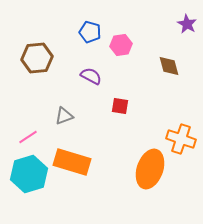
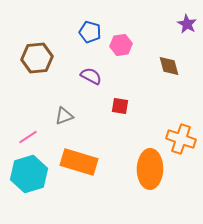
orange rectangle: moved 7 px right
orange ellipse: rotated 18 degrees counterclockwise
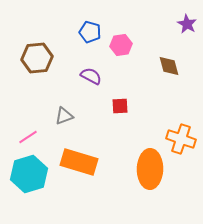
red square: rotated 12 degrees counterclockwise
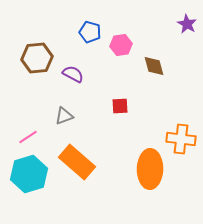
brown diamond: moved 15 px left
purple semicircle: moved 18 px left, 2 px up
orange cross: rotated 12 degrees counterclockwise
orange rectangle: moved 2 px left; rotated 24 degrees clockwise
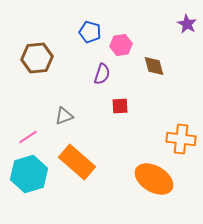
purple semicircle: moved 29 px right; rotated 80 degrees clockwise
orange ellipse: moved 4 px right, 10 px down; rotated 60 degrees counterclockwise
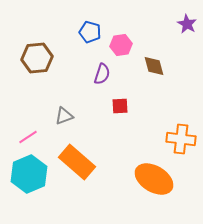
cyan hexagon: rotated 6 degrees counterclockwise
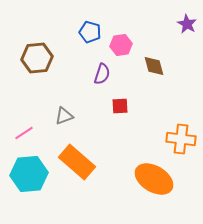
pink line: moved 4 px left, 4 px up
cyan hexagon: rotated 18 degrees clockwise
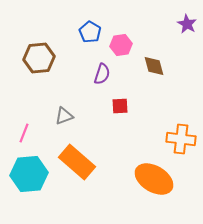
blue pentagon: rotated 15 degrees clockwise
brown hexagon: moved 2 px right
pink line: rotated 36 degrees counterclockwise
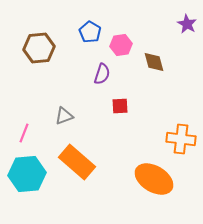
brown hexagon: moved 10 px up
brown diamond: moved 4 px up
cyan hexagon: moved 2 px left
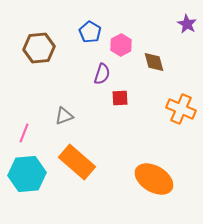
pink hexagon: rotated 20 degrees counterclockwise
red square: moved 8 px up
orange cross: moved 30 px up; rotated 16 degrees clockwise
